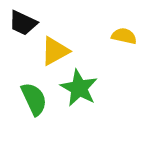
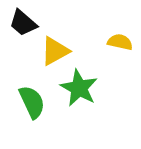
black trapezoid: rotated 16 degrees clockwise
yellow semicircle: moved 4 px left, 6 px down
green semicircle: moved 2 px left, 3 px down
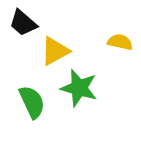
green star: rotated 12 degrees counterclockwise
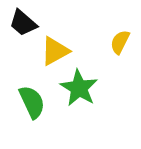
yellow semicircle: rotated 75 degrees counterclockwise
green star: rotated 15 degrees clockwise
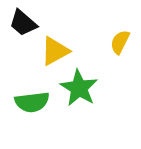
green semicircle: rotated 108 degrees clockwise
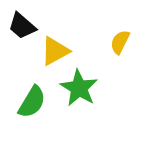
black trapezoid: moved 1 px left, 3 px down
green semicircle: rotated 52 degrees counterclockwise
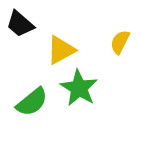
black trapezoid: moved 2 px left, 2 px up
yellow triangle: moved 6 px right, 1 px up
green semicircle: rotated 20 degrees clockwise
